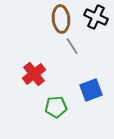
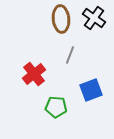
black cross: moved 2 px left, 1 px down; rotated 10 degrees clockwise
gray line: moved 2 px left, 9 px down; rotated 54 degrees clockwise
green pentagon: rotated 10 degrees clockwise
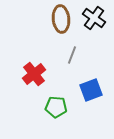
gray line: moved 2 px right
